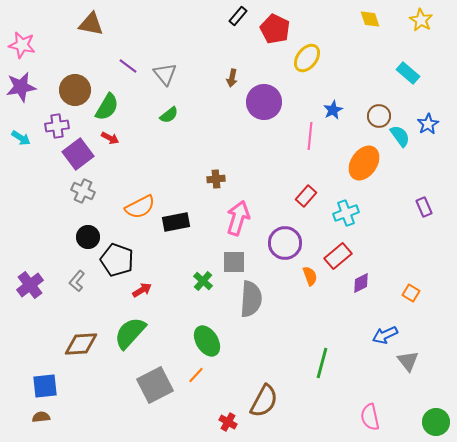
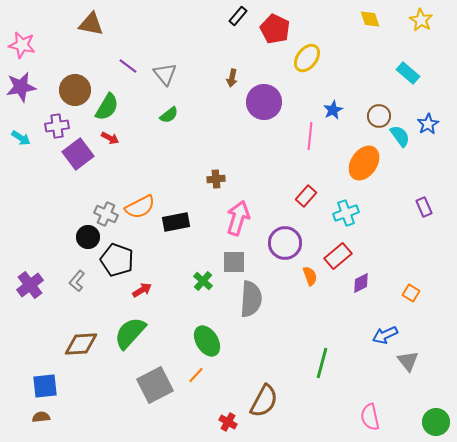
gray cross at (83, 191): moved 23 px right, 23 px down
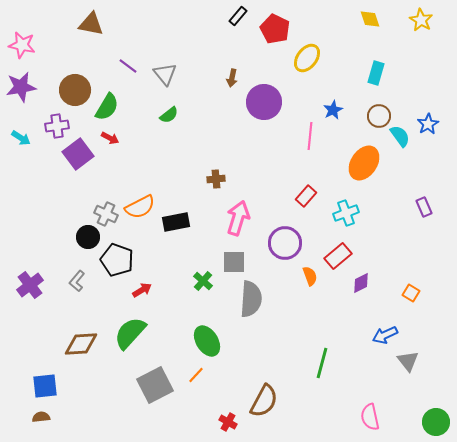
cyan rectangle at (408, 73): moved 32 px left; rotated 65 degrees clockwise
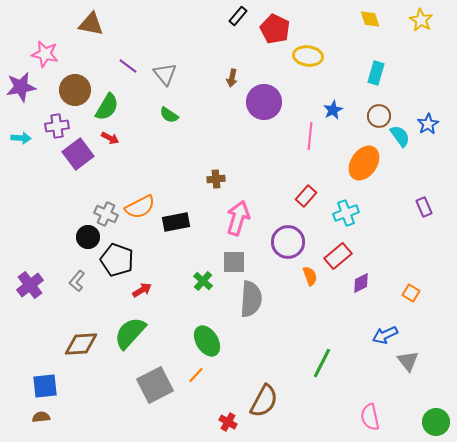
pink star at (22, 45): moved 23 px right, 9 px down
yellow ellipse at (307, 58): moved 1 px right, 2 px up; rotated 60 degrees clockwise
green semicircle at (169, 115): rotated 72 degrees clockwise
cyan arrow at (21, 138): rotated 30 degrees counterclockwise
purple circle at (285, 243): moved 3 px right, 1 px up
green line at (322, 363): rotated 12 degrees clockwise
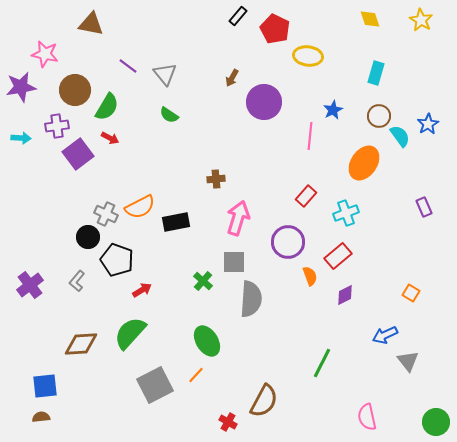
brown arrow at (232, 78): rotated 18 degrees clockwise
purple diamond at (361, 283): moved 16 px left, 12 px down
pink semicircle at (370, 417): moved 3 px left
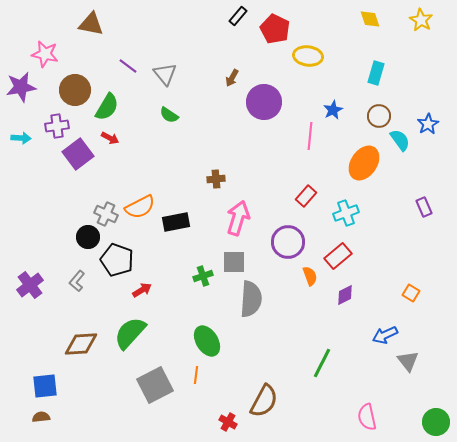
cyan semicircle at (400, 136): moved 4 px down
green cross at (203, 281): moved 5 px up; rotated 30 degrees clockwise
orange line at (196, 375): rotated 36 degrees counterclockwise
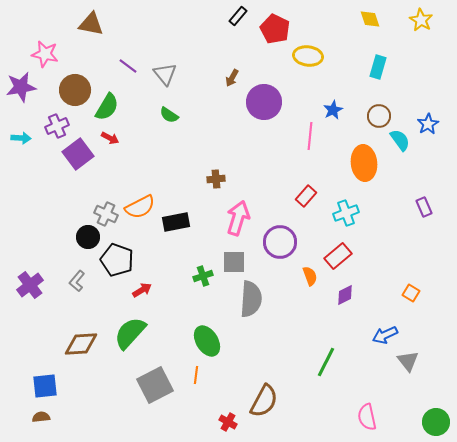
cyan rectangle at (376, 73): moved 2 px right, 6 px up
purple cross at (57, 126): rotated 15 degrees counterclockwise
orange ellipse at (364, 163): rotated 40 degrees counterclockwise
purple circle at (288, 242): moved 8 px left
green line at (322, 363): moved 4 px right, 1 px up
